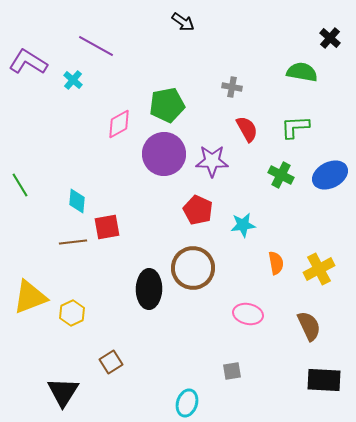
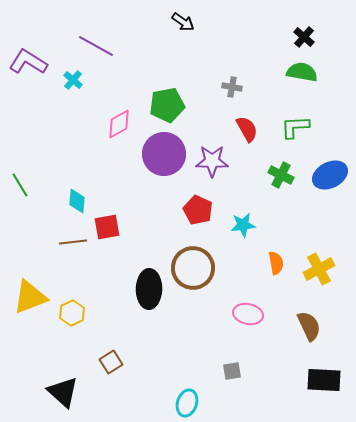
black cross: moved 26 px left, 1 px up
black triangle: rotated 20 degrees counterclockwise
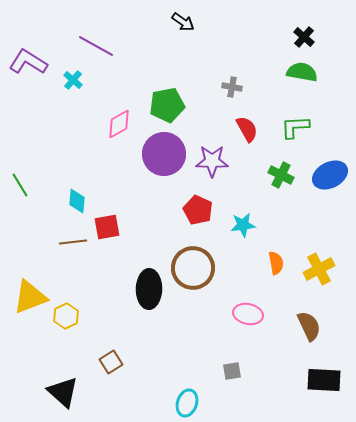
yellow hexagon: moved 6 px left, 3 px down
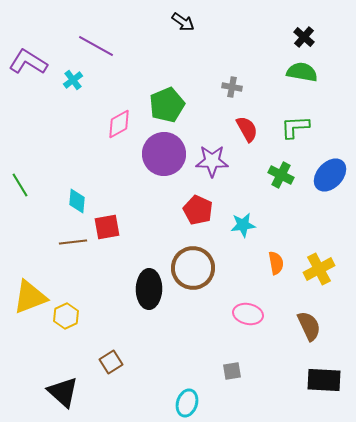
cyan cross: rotated 12 degrees clockwise
green pentagon: rotated 12 degrees counterclockwise
blue ellipse: rotated 20 degrees counterclockwise
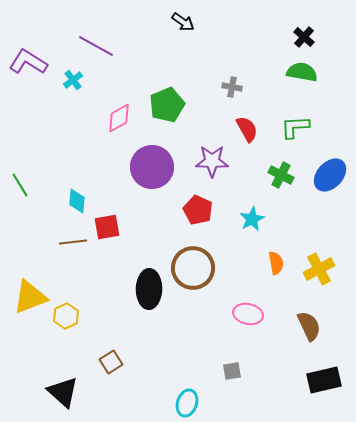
pink diamond: moved 6 px up
purple circle: moved 12 px left, 13 px down
cyan star: moved 9 px right, 6 px up; rotated 20 degrees counterclockwise
black rectangle: rotated 16 degrees counterclockwise
